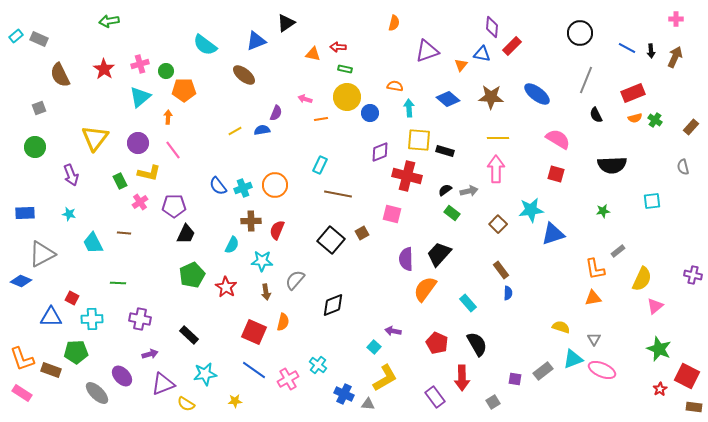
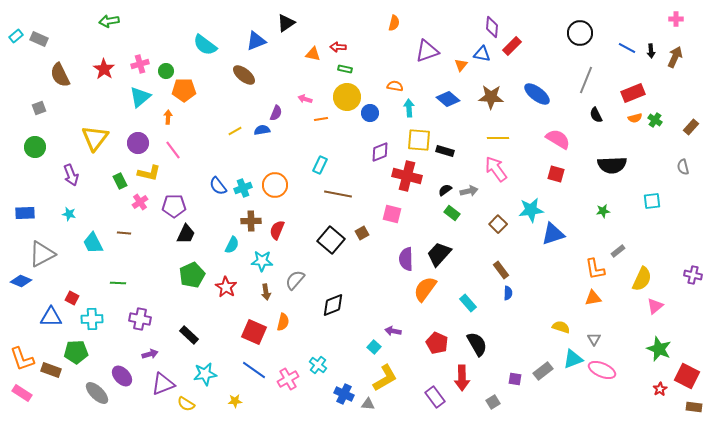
pink arrow at (496, 169): rotated 36 degrees counterclockwise
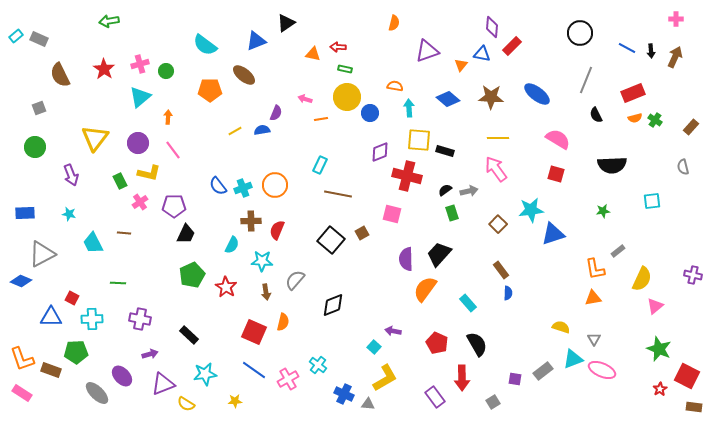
orange pentagon at (184, 90): moved 26 px right
green rectangle at (452, 213): rotated 35 degrees clockwise
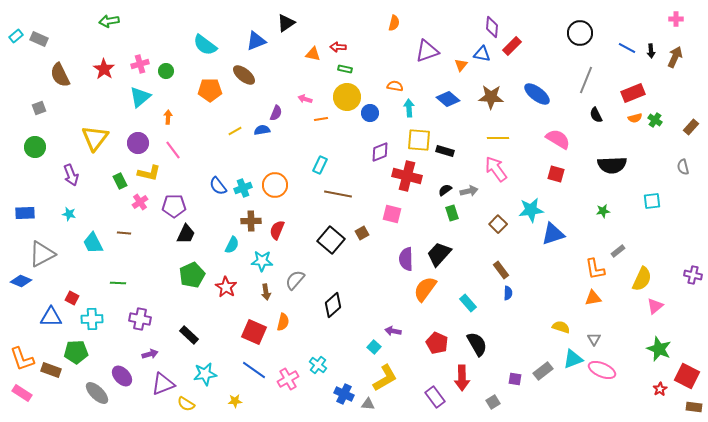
black diamond at (333, 305): rotated 20 degrees counterclockwise
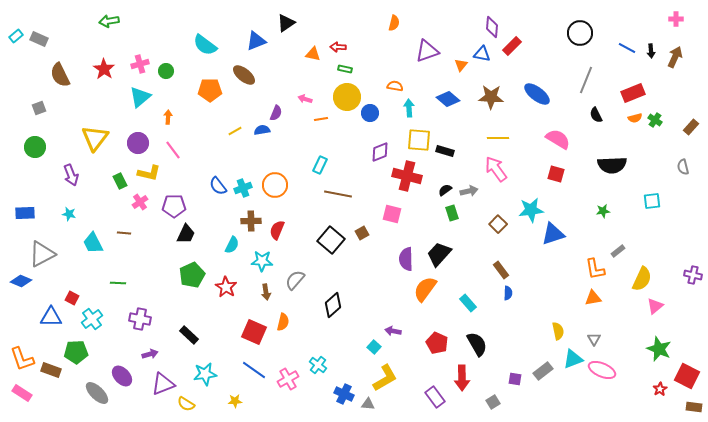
cyan cross at (92, 319): rotated 35 degrees counterclockwise
yellow semicircle at (561, 327): moved 3 px left, 4 px down; rotated 60 degrees clockwise
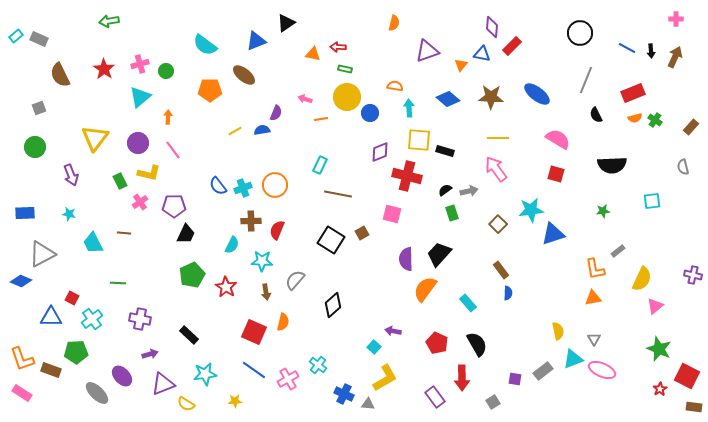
black square at (331, 240): rotated 8 degrees counterclockwise
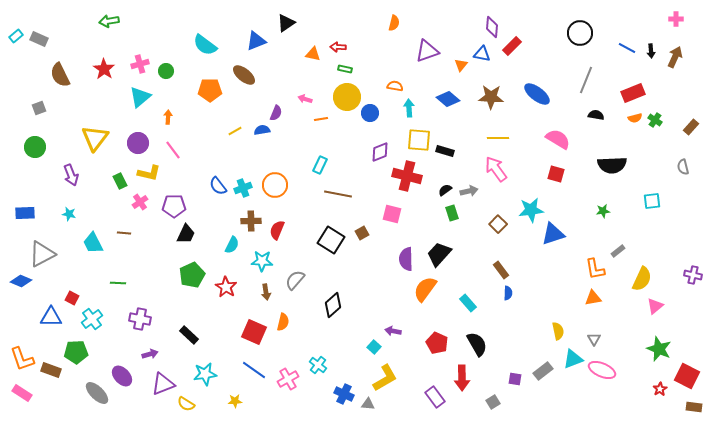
black semicircle at (596, 115): rotated 126 degrees clockwise
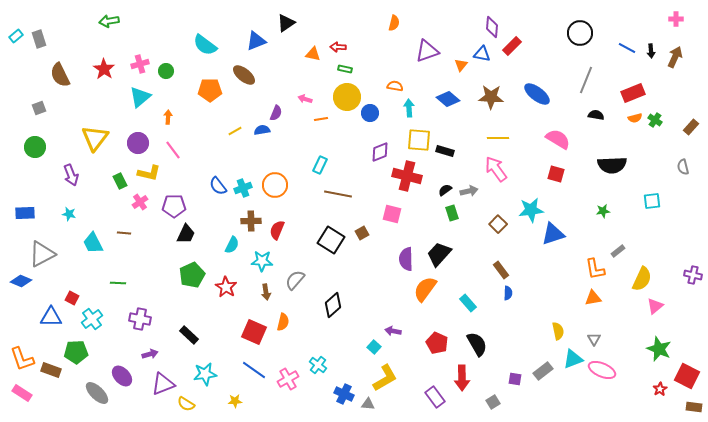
gray rectangle at (39, 39): rotated 48 degrees clockwise
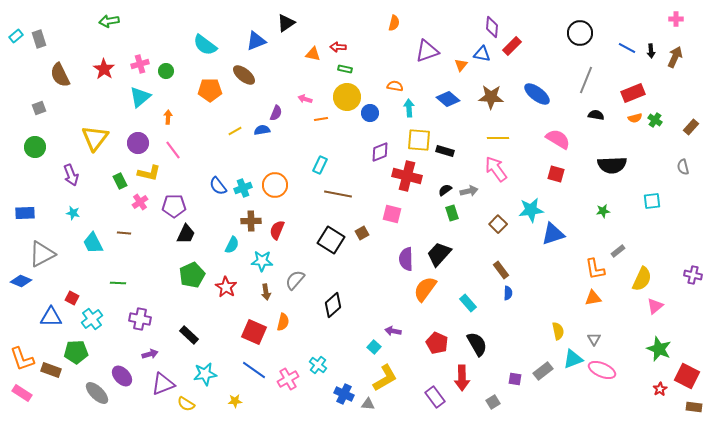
cyan star at (69, 214): moved 4 px right, 1 px up
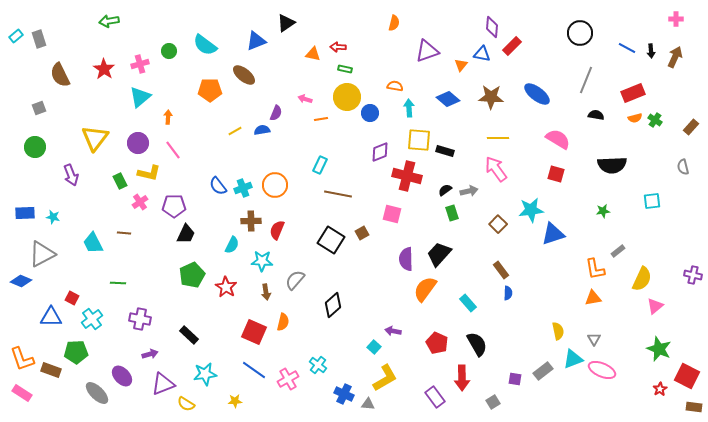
green circle at (166, 71): moved 3 px right, 20 px up
cyan star at (73, 213): moved 20 px left, 4 px down
